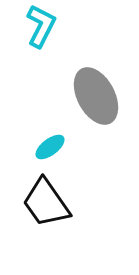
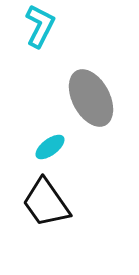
cyan L-shape: moved 1 px left
gray ellipse: moved 5 px left, 2 px down
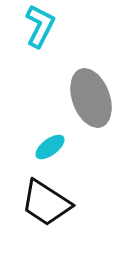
gray ellipse: rotated 8 degrees clockwise
black trapezoid: rotated 22 degrees counterclockwise
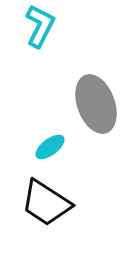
gray ellipse: moved 5 px right, 6 px down
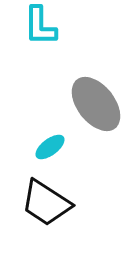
cyan L-shape: rotated 153 degrees clockwise
gray ellipse: rotated 18 degrees counterclockwise
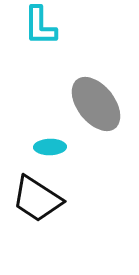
cyan ellipse: rotated 36 degrees clockwise
black trapezoid: moved 9 px left, 4 px up
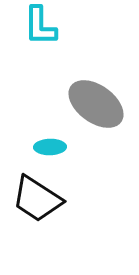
gray ellipse: rotated 16 degrees counterclockwise
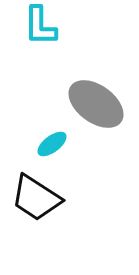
cyan ellipse: moved 2 px right, 3 px up; rotated 36 degrees counterclockwise
black trapezoid: moved 1 px left, 1 px up
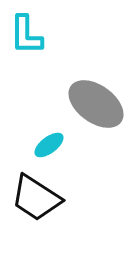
cyan L-shape: moved 14 px left, 9 px down
cyan ellipse: moved 3 px left, 1 px down
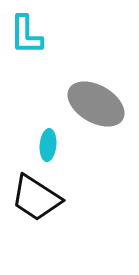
gray ellipse: rotated 6 degrees counterclockwise
cyan ellipse: moved 1 px left; rotated 48 degrees counterclockwise
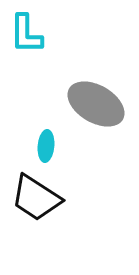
cyan L-shape: moved 1 px up
cyan ellipse: moved 2 px left, 1 px down
